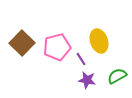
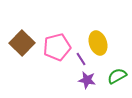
yellow ellipse: moved 1 px left, 2 px down
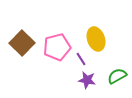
yellow ellipse: moved 2 px left, 4 px up
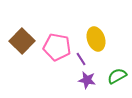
brown square: moved 2 px up
pink pentagon: rotated 24 degrees clockwise
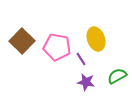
purple star: moved 1 px left, 2 px down
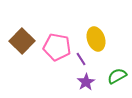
purple star: rotated 30 degrees clockwise
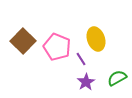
brown square: moved 1 px right
pink pentagon: rotated 12 degrees clockwise
green semicircle: moved 2 px down
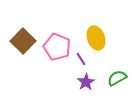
yellow ellipse: moved 1 px up
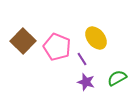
yellow ellipse: rotated 20 degrees counterclockwise
purple line: moved 1 px right
purple star: rotated 24 degrees counterclockwise
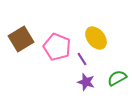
brown square: moved 2 px left, 2 px up; rotated 15 degrees clockwise
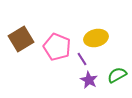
yellow ellipse: rotated 65 degrees counterclockwise
green semicircle: moved 3 px up
purple star: moved 3 px right, 2 px up; rotated 12 degrees clockwise
